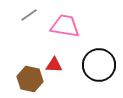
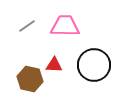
gray line: moved 2 px left, 11 px down
pink trapezoid: rotated 8 degrees counterclockwise
black circle: moved 5 px left
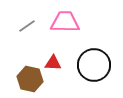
pink trapezoid: moved 4 px up
red triangle: moved 1 px left, 2 px up
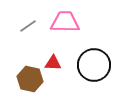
gray line: moved 1 px right
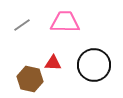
gray line: moved 6 px left, 1 px up
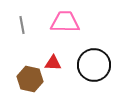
gray line: rotated 66 degrees counterclockwise
